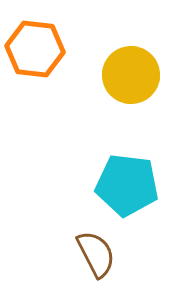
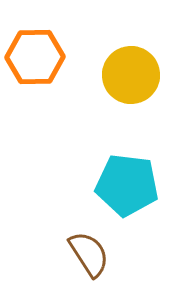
orange hexagon: moved 8 px down; rotated 8 degrees counterclockwise
brown semicircle: moved 7 px left; rotated 6 degrees counterclockwise
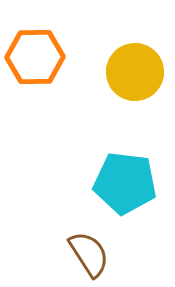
yellow circle: moved 4 px right, 3 px up
cyan pentagon: moved 2 px left, 2 px up
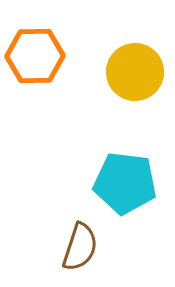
orange hexagon: moved 1 px up
brown semicircle: moved 9 px left, 7 px up; rotated 51 degrees clockwise
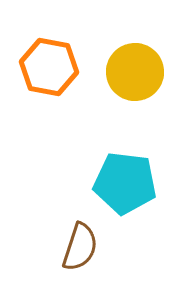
orange hexagon: moved 14 px right, 11 px down; rotated 12 degrees clockwise
